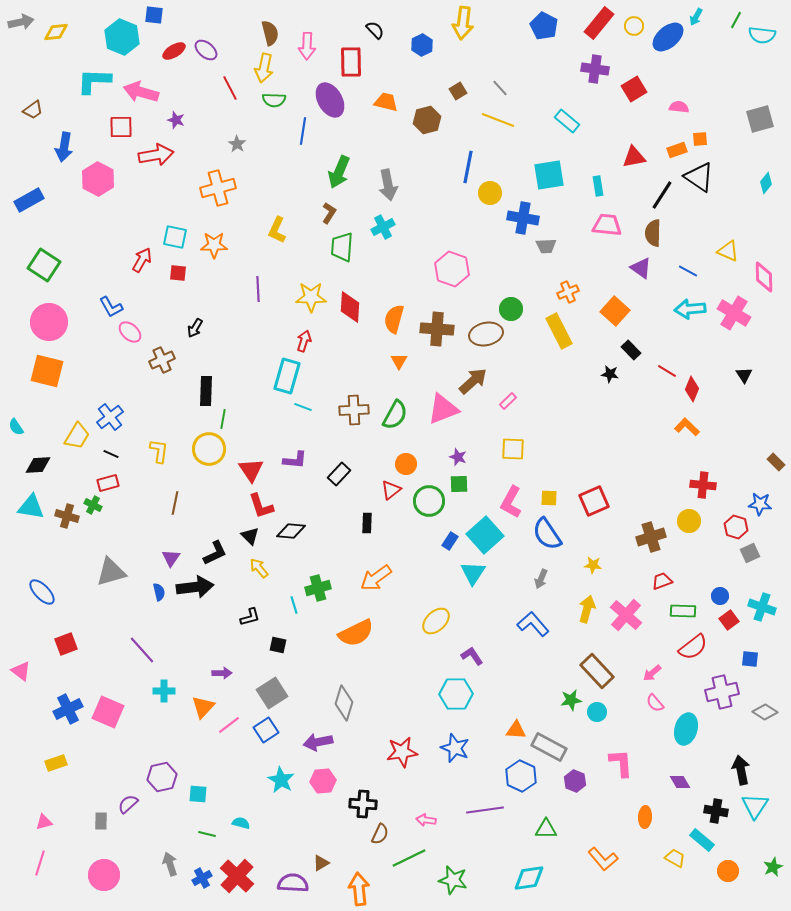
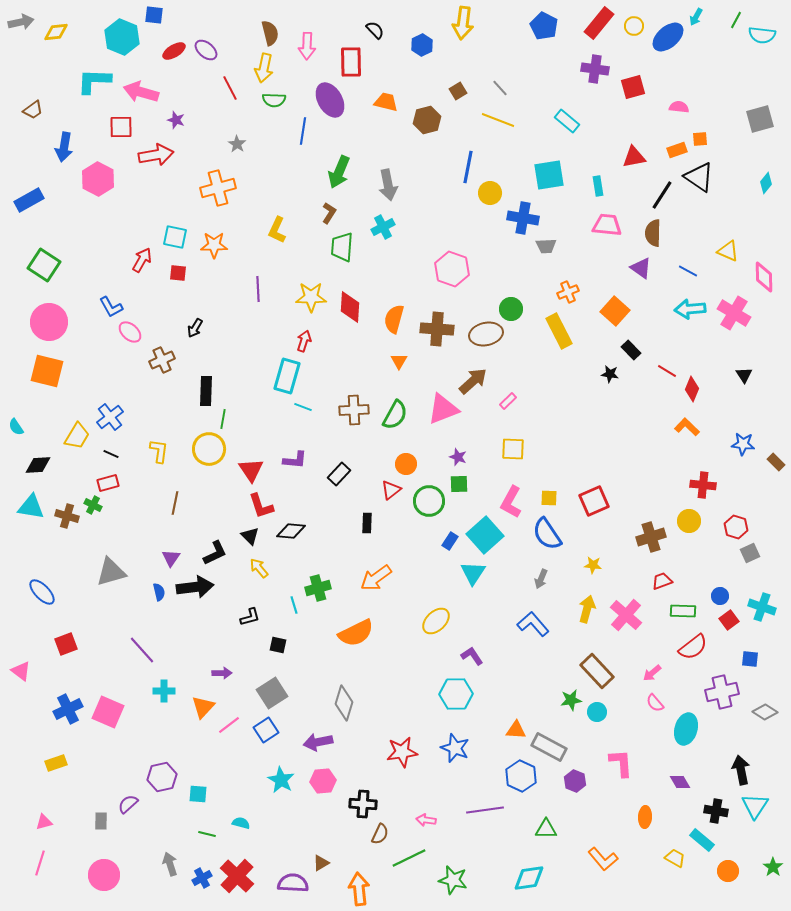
red square at (634, 89): moved 1 px left, 2 px up; rotated 15 degrees clockwise
blue star at (760, 504): moved 17 px left, 60 px up
green star at (773, 867): rotated 12 degrees counterclockwise
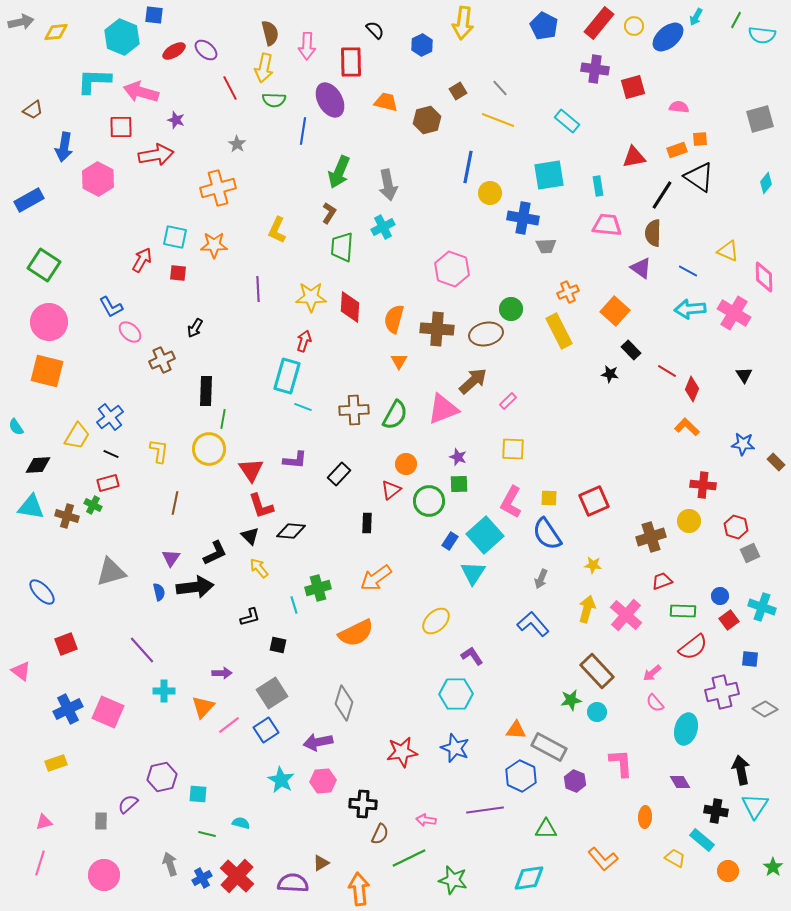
gray diamond at (765, 712): moved 3 px up
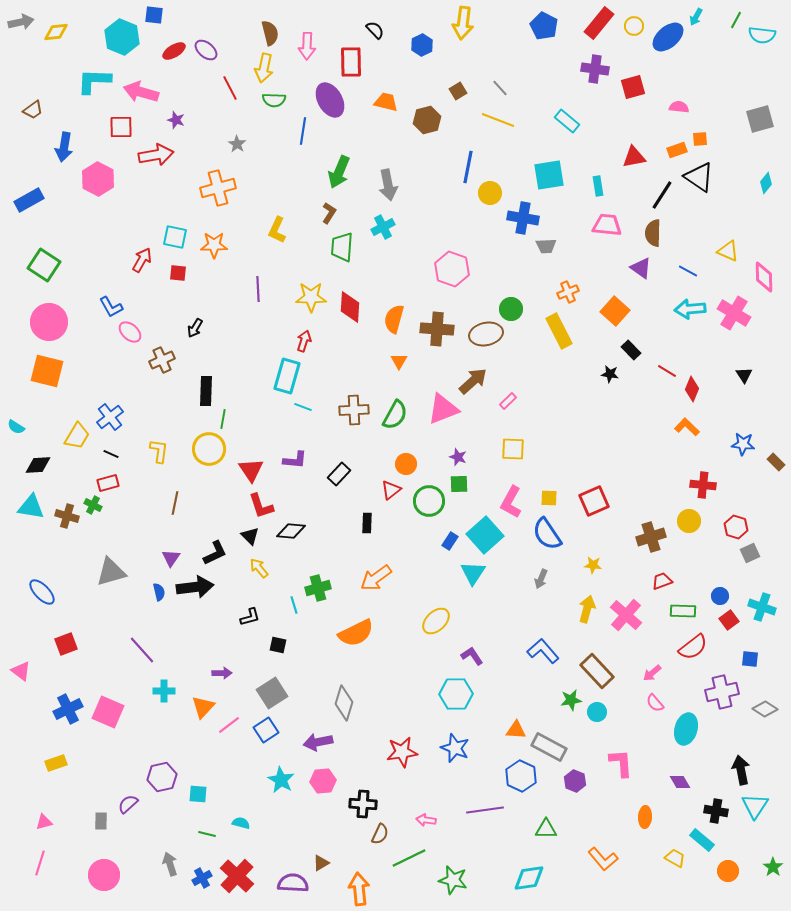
cyan semicircle at (16, 427): rotated 24 degrees counterclockwise
blue L-shape at (533, 624): moved 10 px right, 27 px down
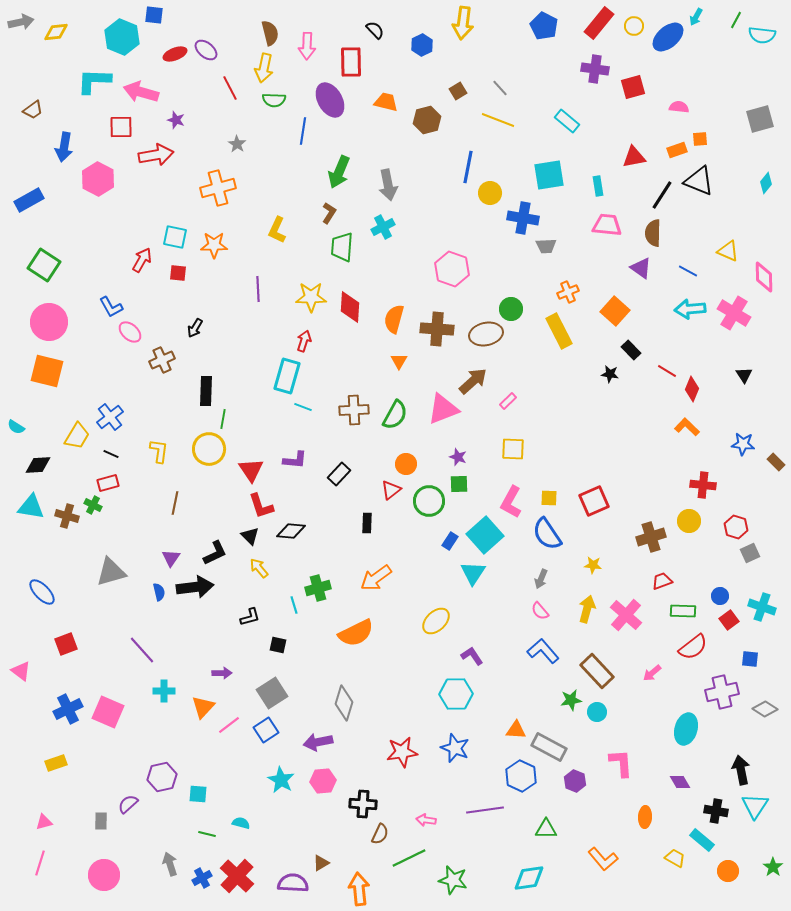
red ellipse at (174, 51): moved 1 px right, 3 px down; rotated 10 degrees clockwise
black triangle at (699, 177): moved 4 px down; rotated 12 degrees counterclockwise
pink semicircle at (655, 703): moved 115 px left, 92 px up
